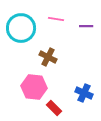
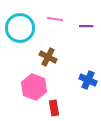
pink line: moved 1 px left
cyan circle: moved 1 px left
pink hexagon: rotated 15 degrees clockwise
blue cross: moved 4 px right, 13 px up
red rectangle: rotated 35 degrees clockwise
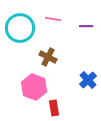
pink line: moved 2 px left
blue cross: rotated 24 degrees clockwise
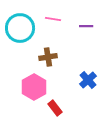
brown cross: rotated 36 degrees counterclockwise
pink hexagon: rotated 10 degrees clockwise
red rectangle: moved 1 px right; rotated 28 degrees counterclockwise
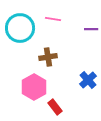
purple line: moved 5 px right, 3 px down
red rectangle: moved 1 px up
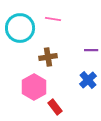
purple line: moved 21 px down
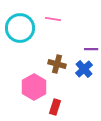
purple line: moved 1 px up
brown cross: moved 9 px right, 7 px down; rotated 24 degrees clockwise
blue cross: moved 4 px left, 11 px up
red rectangle: rotated 56 degrees clockwise
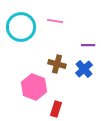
pink line: moved 2 px right, 2 px down
cyan circle: moved 1 px right, 1 px up
purple line: moved 3 px left, 4 px up
pink hexagon: rotated 10 degrees counterclockwise
red rectangle: moved 1 px right, 2 px down
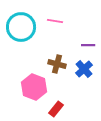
red rectangle: rotated 21 degrees clockwise
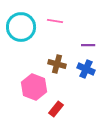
blue cross: moved 2 px right; rotated 24 degrees counterclockwise
